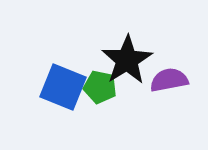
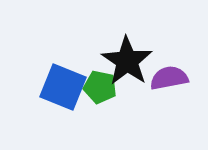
black star: moved 1 px down; rotated 6 degrees counterclockwise
purple semicircle: moved 2 px up
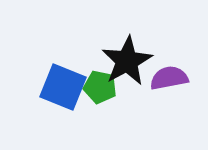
black star: rotated 9 degrees clockwise
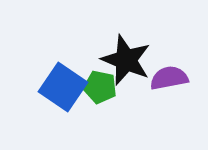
black star: moved 1 px left, 1 px up; rotated 21 degrees counterclockwise
blue square: rotated 12 degrees clockwise
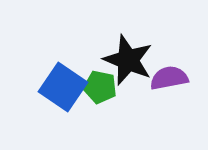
black star: moved 2 px right
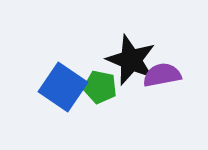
black star: moved 3 px right
purple semicircle: moved 7 px left, 3 px up
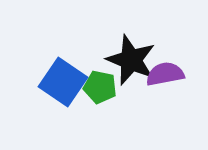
purple semicircle: moved 3 px right, 1 px up
blue square: moved 5 px up
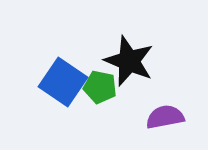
black star: moved 2 px left, 1 px down
purple semicircle: moved 43 px down
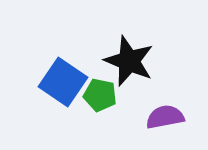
green pentagon: moved 8 px down
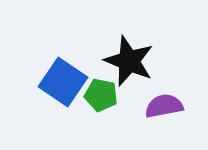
green pentagon: moved 1 px right
purple semicircle: moved 1 px left, 11 px up
